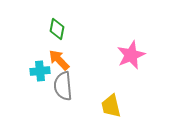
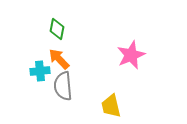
orange arrow: moved 1 px up
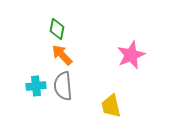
orange arrow: moved 3 px right, 4 px up
cyan cross: moved 4 px left, 15 px down
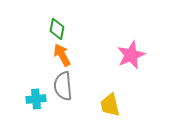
orange arrow: rotated 15 degrees clockwise
cyan cross: moved 13 px down
yellow trapezoid: moved 1 px left, 1 px up
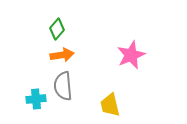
green diamond: rotated 30 degrees clockwise
orange arrow: rotated 110 degrees clockwise
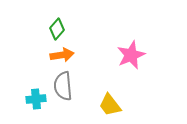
yellow trapezoid: rotated 25 degrees counterclockwise
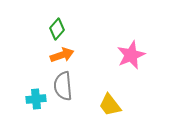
orange arrow: rotated 10 degrees counterclockwise
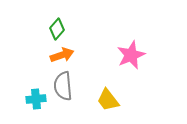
yellow trapezoid: moved 2 px left, 5 px up
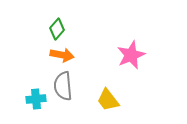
orange arrow: rotated 30 degrees clockwise
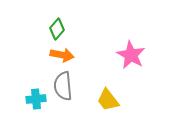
pink star: rotated 20 degrees counterclockwise
